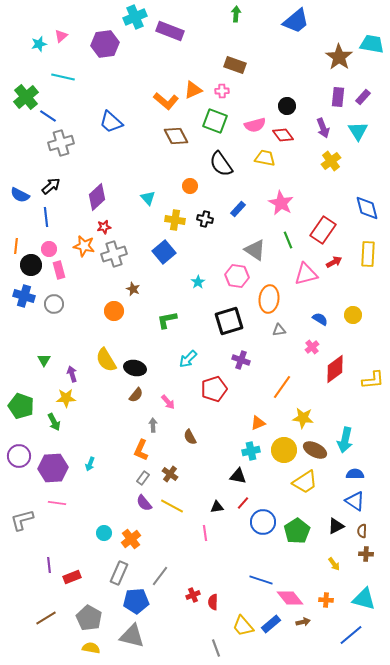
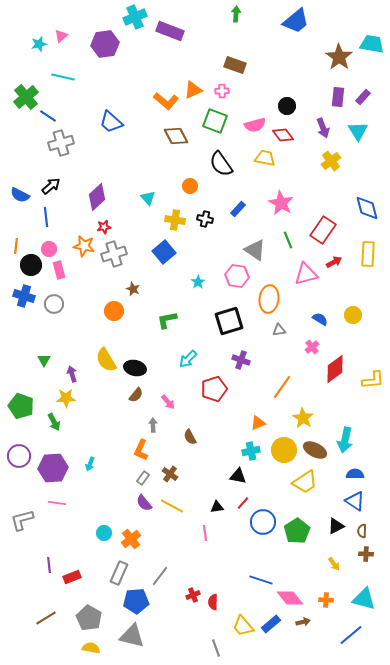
yellow star at (303, 418): rotated 25 degrees clockwise
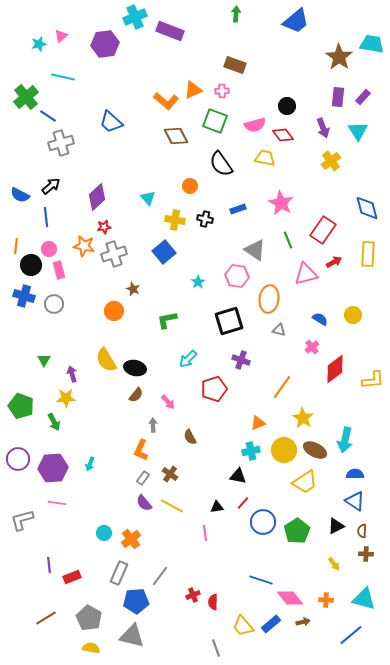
blue rectangle at (238, 209): rotated 28 degrees clockwise
gray triangle at (279, 330): rotated 24 degrees clockwise
purple circle at (19, 456): moved 1 px left, 3 px down
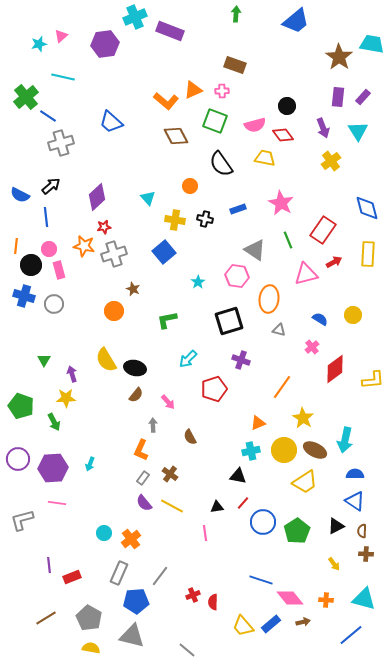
gray line at (216, 648): moved 29 px left, 2 px down; rotated 30 degrees counterclockwise
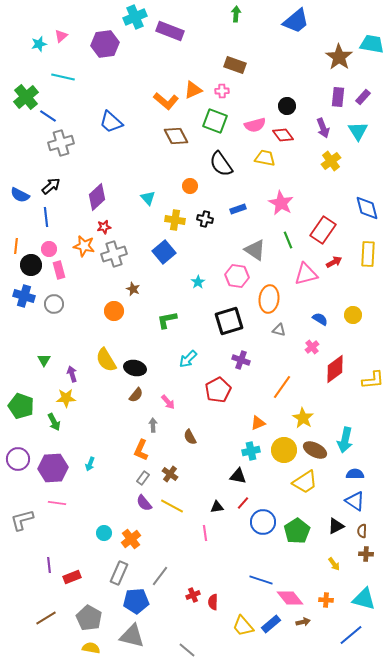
red pentagon at (214, 389): moved 4 px right, 1 px down; rotated 10 degrees counterclockwise
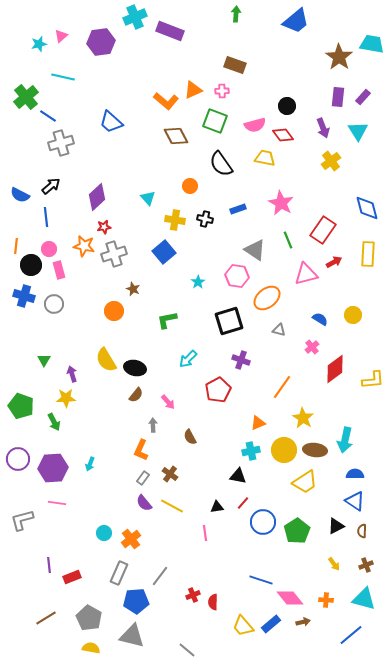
purple hexagon at (105, 44): moved 4 px left, 2 px up
orange ellipse at (269, 299): moved 2 px left, 1 px up; rotated 44 degrees clockwise
brown ellipse at (315, 450): rotated 20 degrees counterclockwise
brown cross at (366, 554): moved 11 px down; rotated 24 degrees counterclockwise
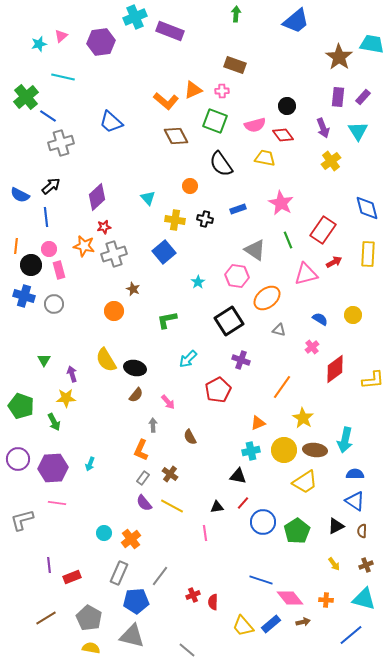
black square at (229, 321): rotated 16 degrees counterclockwise
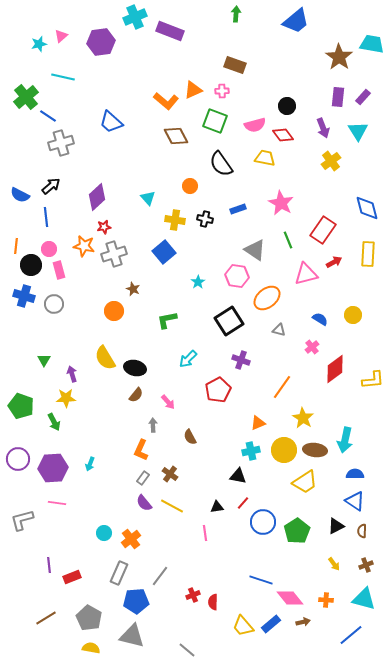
yellow semicircle at (106, 360): moved 1 px left, 2 px up
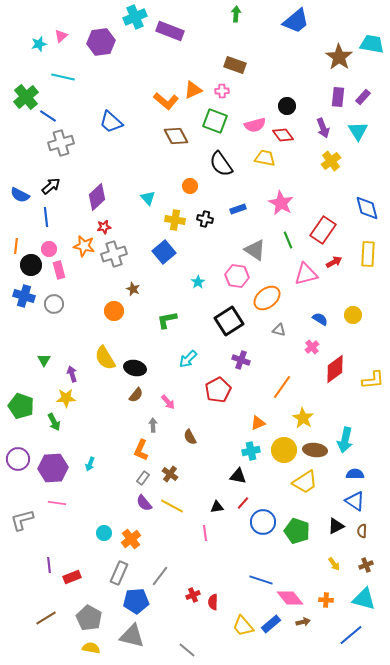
green pentagon at (297, 531): rotated 20 degrees counterclockwise
